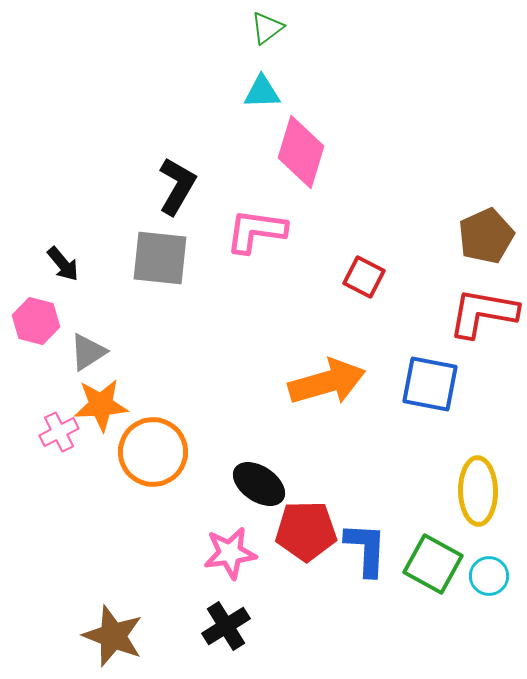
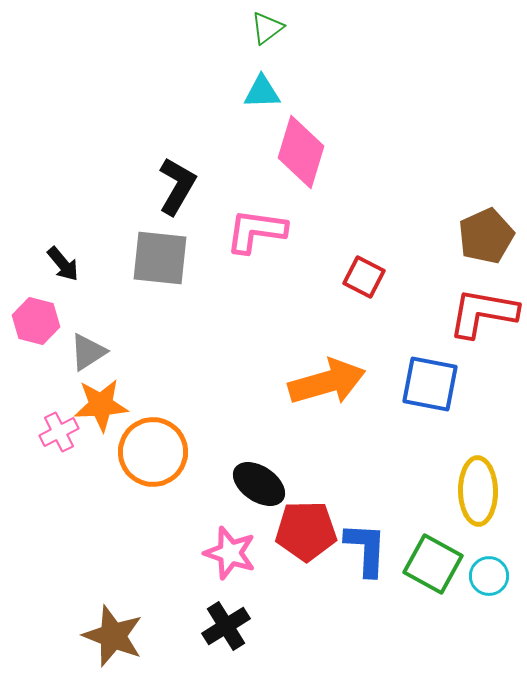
pink star: rotated 26 degrees clockwise
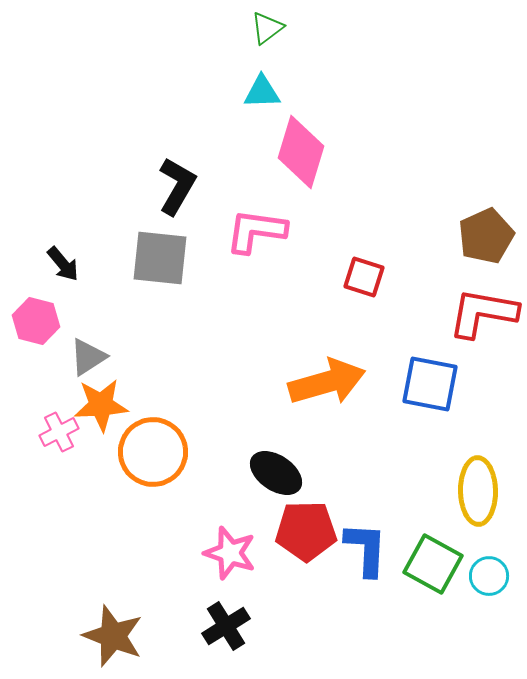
red square: rotated 9 degrees counterclockwise
gray triangle: moved 5 px down
black ellipse: moved 17 px right, 11 px up
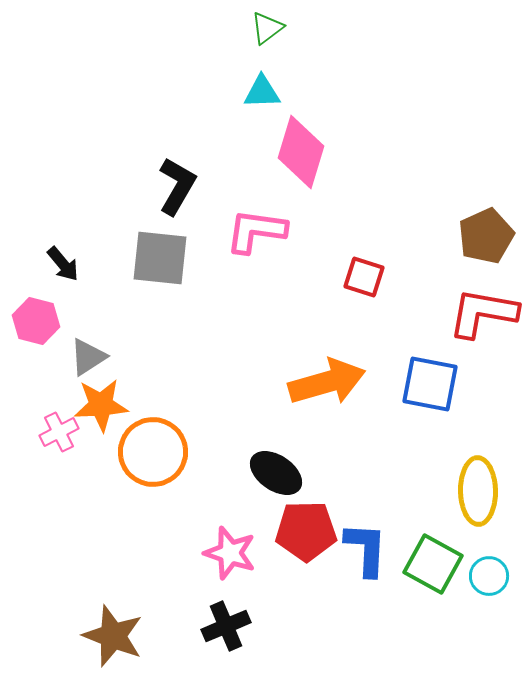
black cross: rotated 9 degrees clockwise
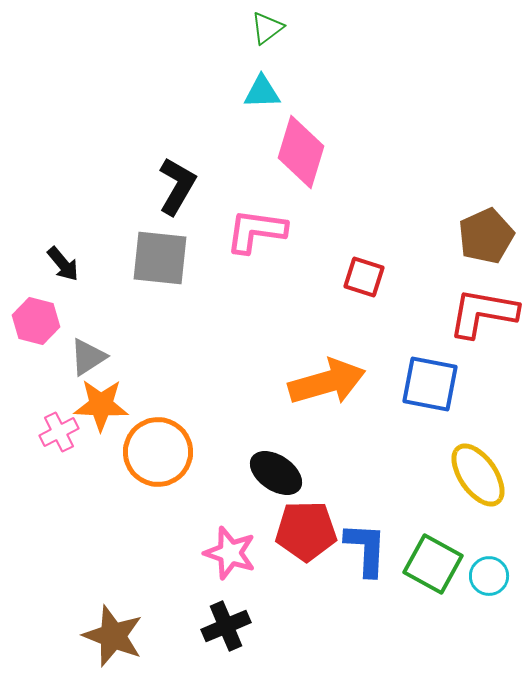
orange star: rotated 6 degrees clockwise
orange circle: moved 5 px right
yellow ellipse: moved 16 px up; rotated 34 degrees counterclockwise
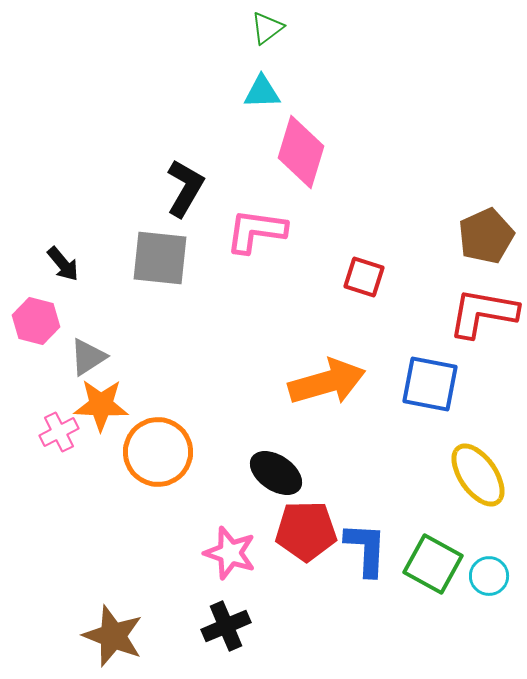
black L-shape: moved 8 px right, 2 px down
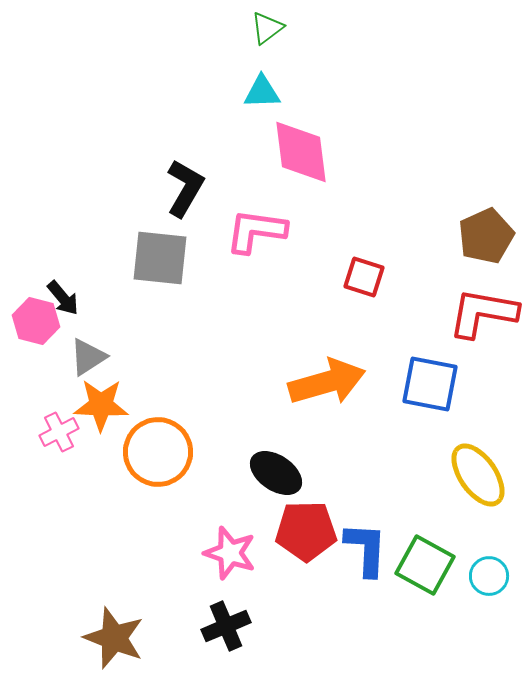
pink diamond: rotated 24 degrees counterclockwise
black arrow: moved 34 px down
green square: moved 8 px left, 1 px down
brown star: moved 1 px right, 2 px down
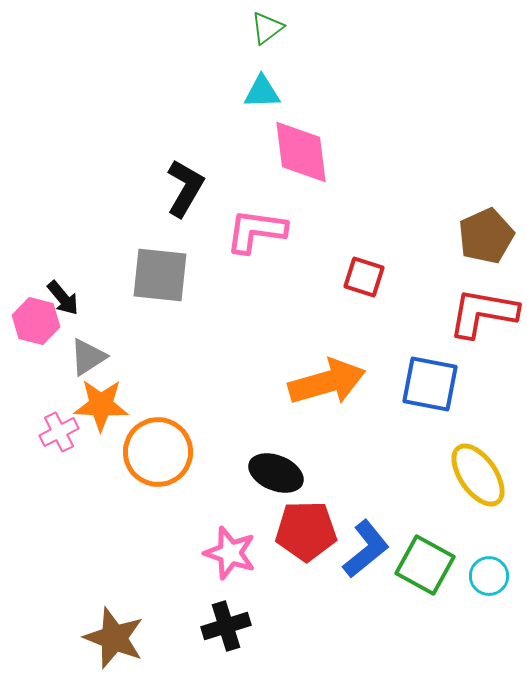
gray square: moved 17 px down
black ellipse: rotated 12 degrees counterclockwise
blue L-shape: rotated 48 degrees clockwise
black cross: rotated 6 degrees clockwise
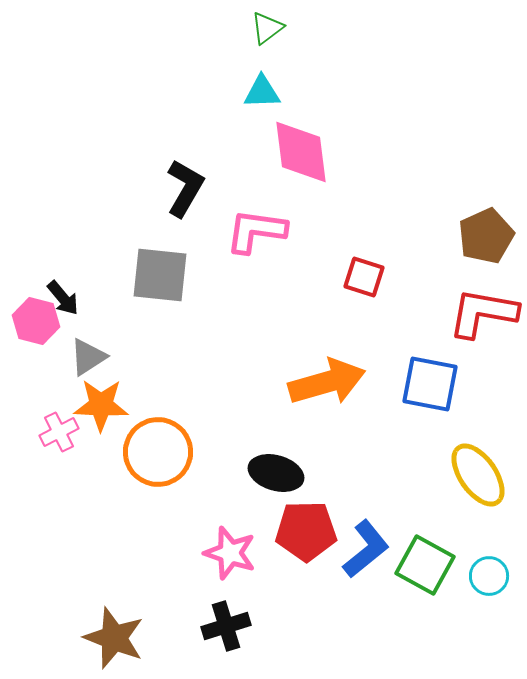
black ellipse: rotated 6 degrees counterclockwise
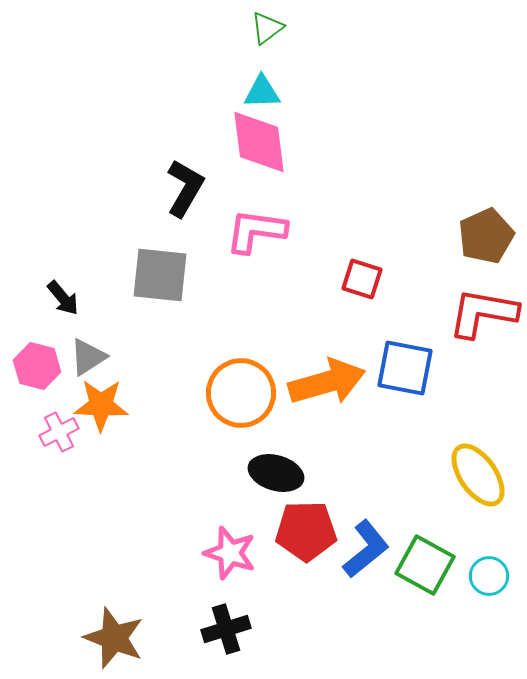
pink diamond: moved 42 px left, 10 px up
red square: moved 2 px left, 2 px down
pink hexagon: moved 1 px right, 45 px down
blue square: moved 25 px left, 16 px up
orange circle: moved 83 px right, 59 px up
black cross: moved 3 px down
